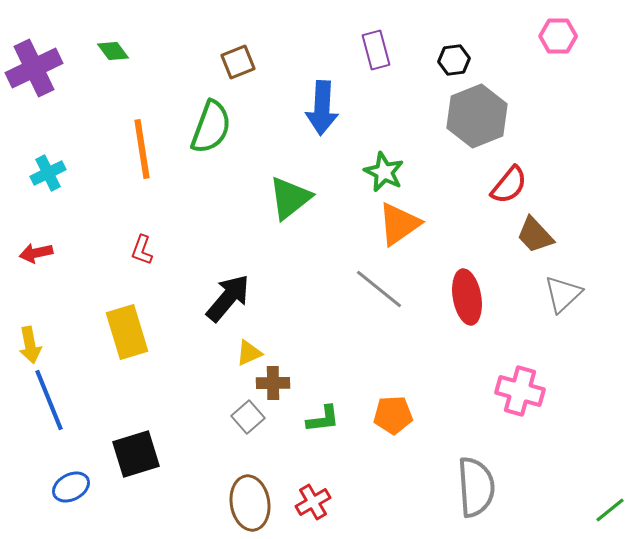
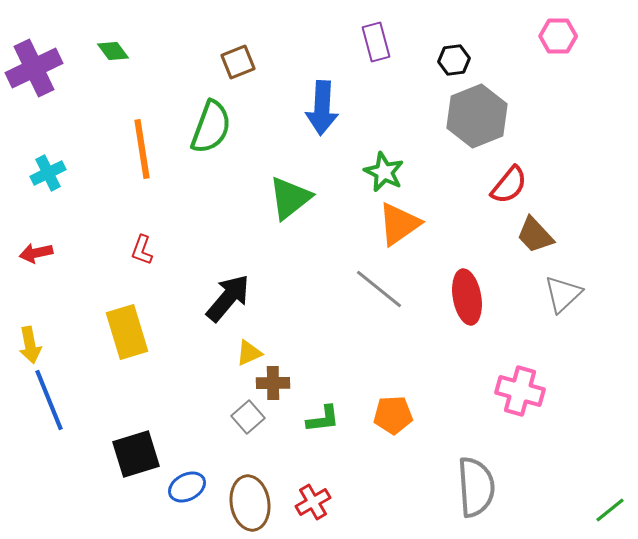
purple rectangle: moved 8 px up
blue ellipse: moved 116 px right
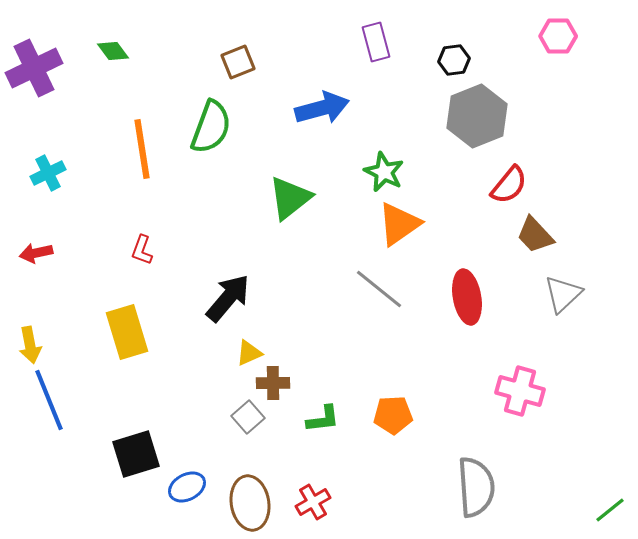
blue arrow: rotated 108 degrees counterclockwise
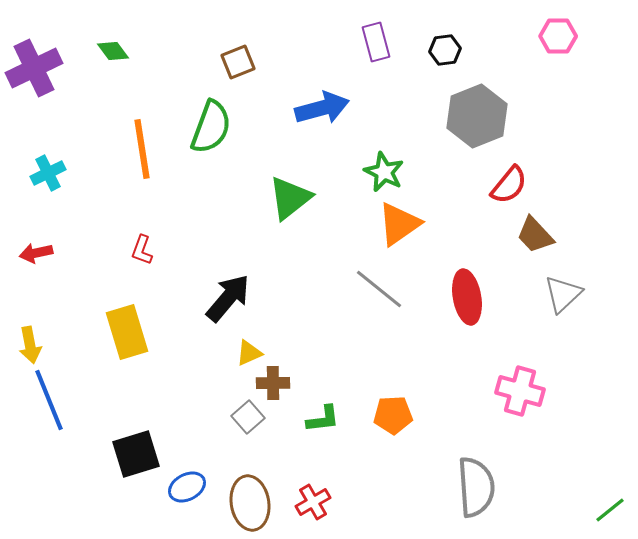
black hexagon: moved 9 px left, 10 px up
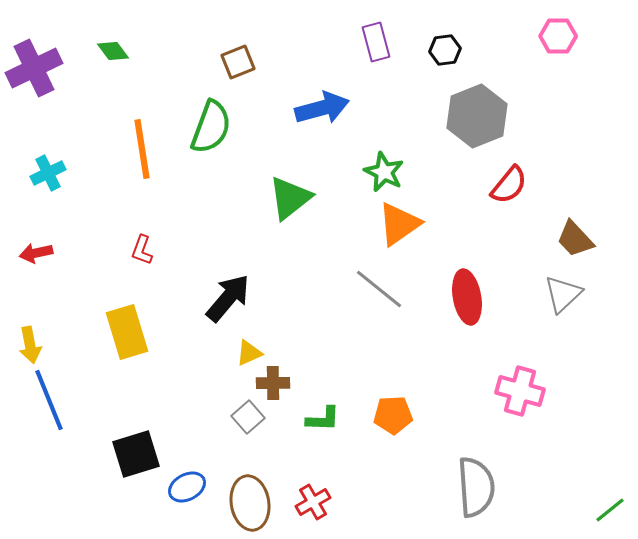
brown trapezoid: moved 40 px right, 4 px down
green L-shape: rotated 9 degrees clockwise
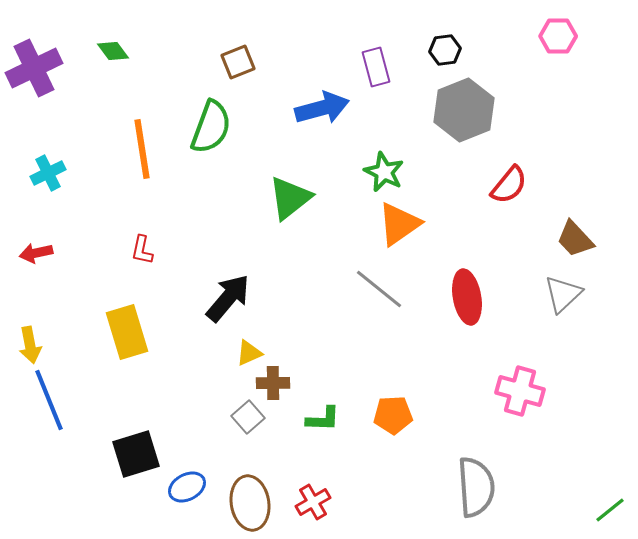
purple rectangle: moved 25 px down
gray hexagon: moved 13 px left, 6 px up
red L-shape: rotated 8 degrees counterclockwise
